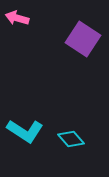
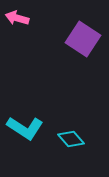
cyan L-shape: moved 3 px up
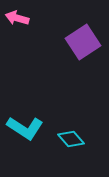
purple square: moved 3 px down; rotated 24 degrees clockwise
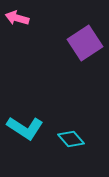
purple square: moved 2 px right, 1 px down
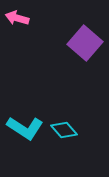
purple square: rotated 16 degrees counterclockwise
cyan diamond: moved 7 px left, 9 px up
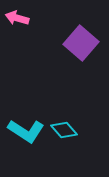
purple square: moved 4 px left
cyan L-shape: moved 1 px right, 3 px down
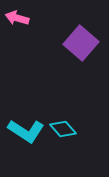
cyan diamond: moved 1 px left, 1 px up
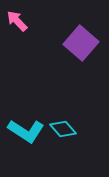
pink arrow: moved 3 px down; rotated 30 degrees clockwise
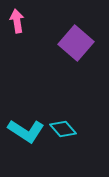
pink arrow: rotated 35 degrees clockwise
purple square: moved 5 px left
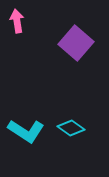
cyan diamond: moved 8 px right, 1 px up; rotated 12 degrees counterclockwise
